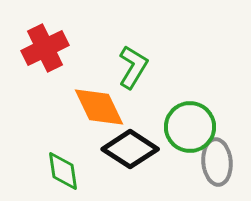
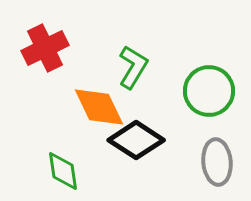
green circle: moved 19 px right, 36 px up
black diamond: moved 6 px right, 9 px up
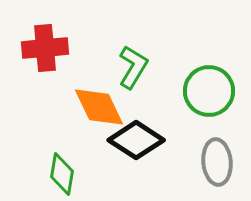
red cross: rotated 21 degrees clockwise
green diamond: moved 1 px left, 3 px down; rotated 18 degrees clockwise
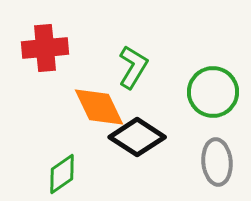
green circle: moved 4 px right, 1 px down
black diamond: moved 1 px right, 3 px up
green diamond: rotated 45 degrees clockwise
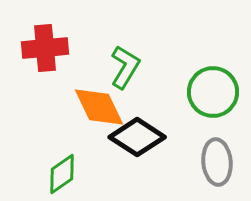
green L-shape: moved 8 px left
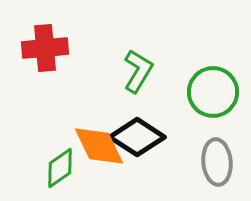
green L-shape: moved 13 px right, 4 px down
orange diamond: moved 39 px down
green diamond: moved 2 px left, 6 px up
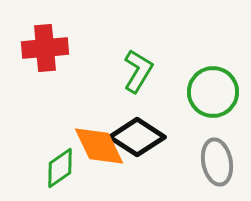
gray ellipse: rotated 6 degrees counterclockwise
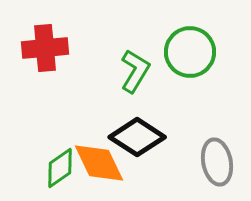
green L-shape: moved 3 px left
green circle: moved 23 px left, 40 px up
orange diamond: moved 17 px down
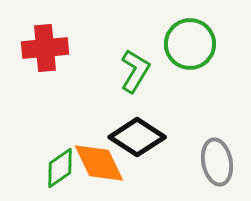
green circle: moved 8 px up
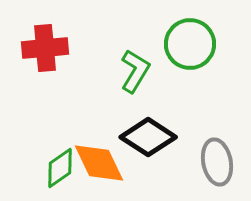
black diamond: moved 11 px right
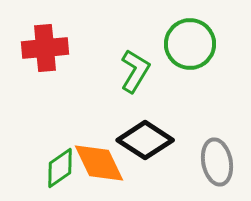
black diamond: moved 3 px left, 3 px down
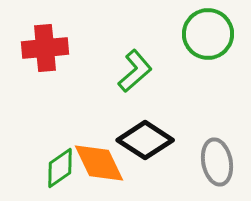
green circle: moved 18 px right, 10 px up
green L-shape: rotated 18 degrees clockwise
